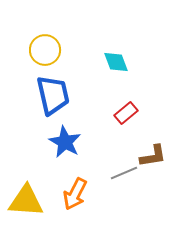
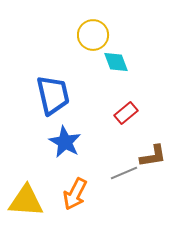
yellow circle: moved 48 px right, 15 px up
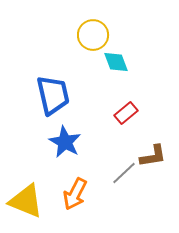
gray line: rotated 20 degrees counterclockwise
yellow triangle: rotated 18 degrees clockwise
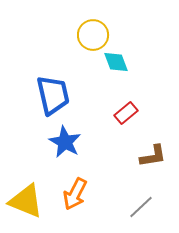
gray line: moved 17 px right, 34 px down
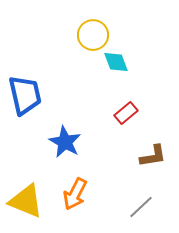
blue trapezoid: moved 28 px left
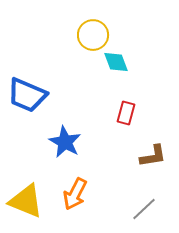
blue trapezoid: moved 2 px right; rotated 126 degrees clockwise
red rectangle: rotated 35 degrees counterclockwise
gray line: moved 3 px right, 2 px down
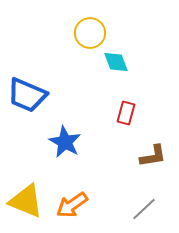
yellow circle: moved 3 px left, 2 px up
orange arrow: moved 3 px left, 11 px down; rotated 28 degrees clockwise
